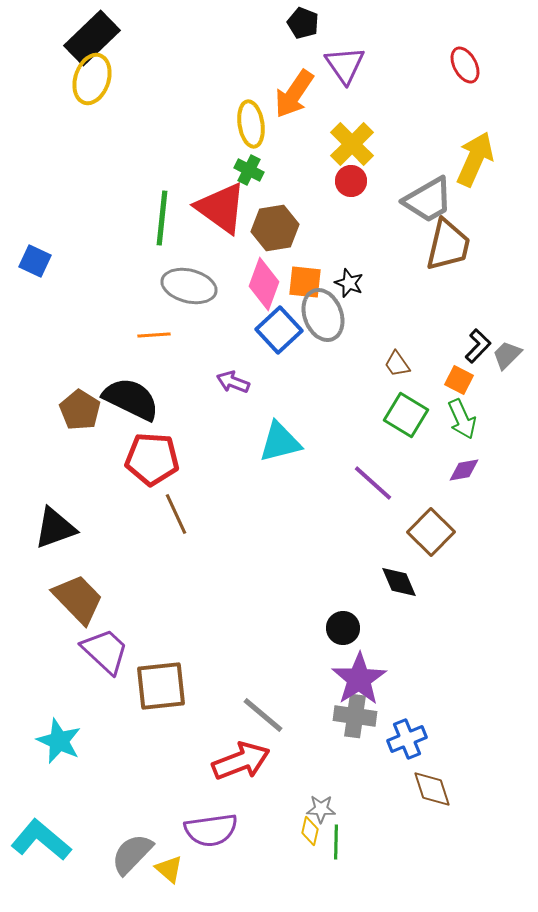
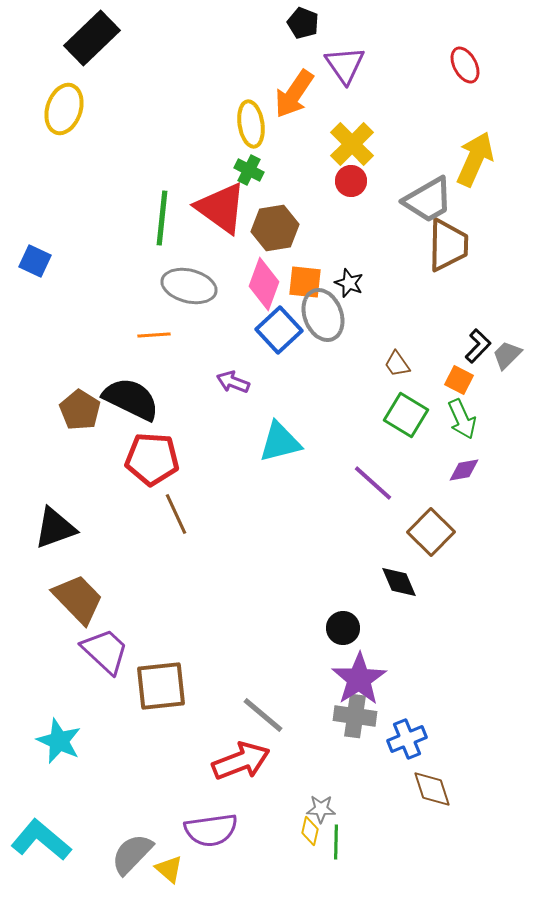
yellow ellipse at (92, 79): moved 28 px left, 30 px down
brown trapezoid at (448, 245): rotated 12 degrees counterclockwise
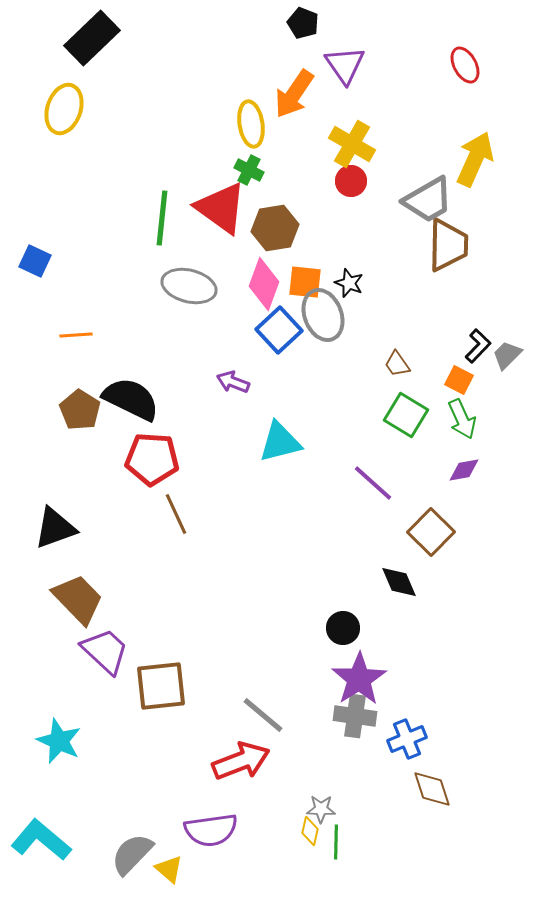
yellow cross at (352, 144): rotated 15 degrees counterclockwise
orange line at (154, 335): moved 78 px left
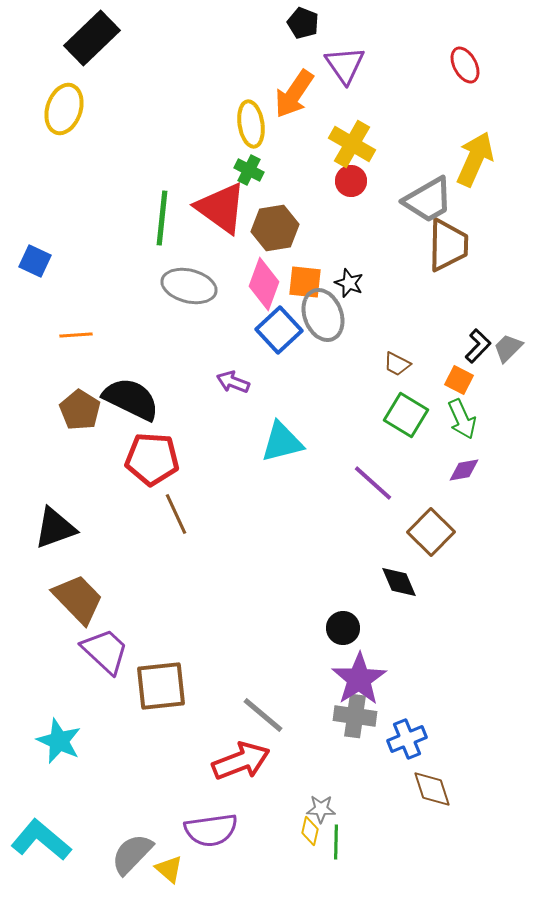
gray trapezoid at (507, 355): moved 1 px right, 7 px up
brown trapezoid at (397, 364): rotated 28 degrees counterclockwise
cyan triangle at (280, 442): moved 2 px right
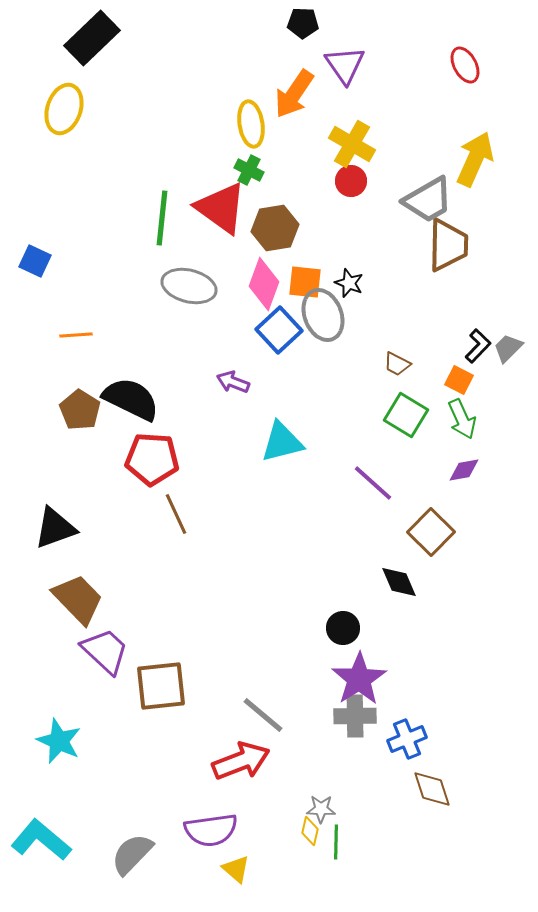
black pentagon at (303, 23): rotated 20 degrees counterclockwise
gray cross at (355, 716): rotated 9 degrees counterclockwise
yellow triangle at (169, 869): moved 67 px right
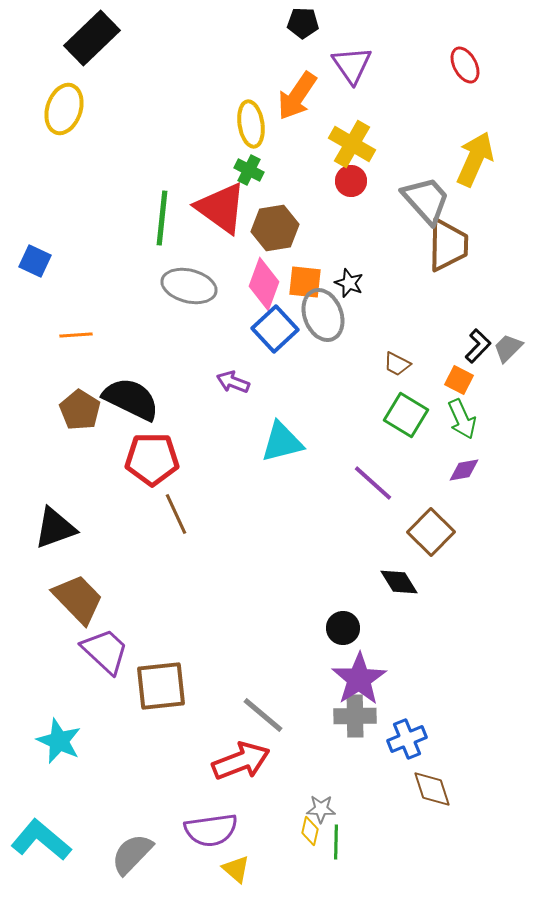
purple triangle at (345, 65): moved 7 px right
orange arrow at (294, 94): moved 3 px right, 2 px down
gray trapezoid at (428, 200): moved 2 px left; rotated 102 degrees counterclockwise
blue square at (279, 330): moved 4 px left, 1 px up
red pentagon at (152, 459): rotated 4 degrees counterclockwise
black diamond at (399, 582): rotated 9 degrees counterclockwise
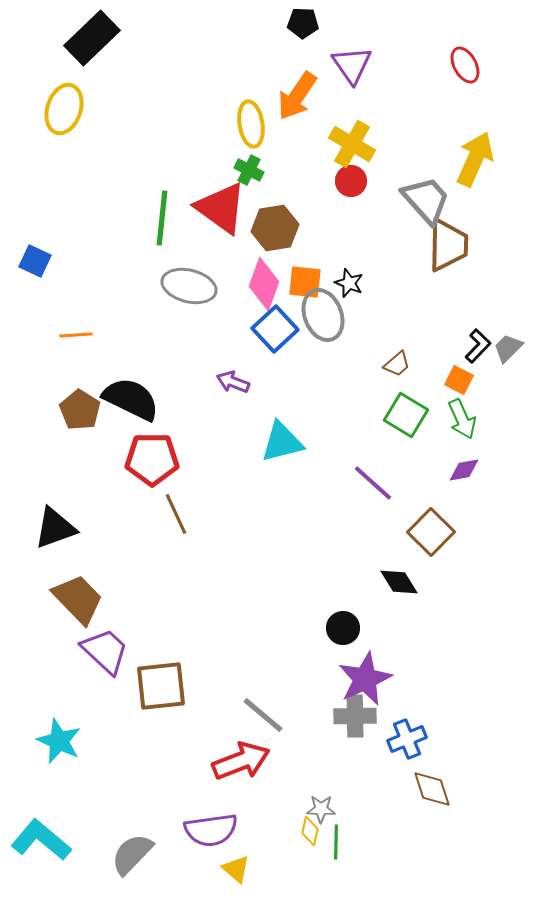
brown trapezoid at (397, 364): rotated 68 degrees counterclockwise
purple star at (359, 679): moved 6 px right; rotated 8 degrees clockwise
